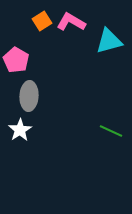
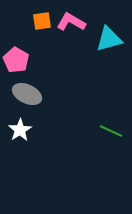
orange square: rotated 24 degrees clockwise
cyan triangle: moved 2 px up
gray ellipse: moved 2 px left, 2 px up; rotated 68 degrees counterclockwise
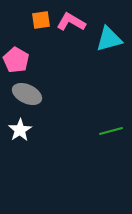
orange square: moved 1 px left, 1 px up
green line: rotated 40 degrees counterclockwise
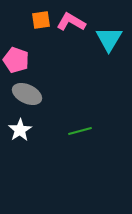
cyan triangle: rotated 44 degrees counterclockwise
pink pentagon: rotated 10 degrees counterclockwise
green line: moved 31 px left
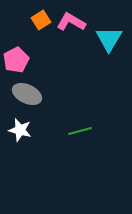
orange square: rotated 24 degrees counterclockwise
pink pentagon: rotated 25 degrees clockwise
white star: rotated 25 degrees counterclockwise
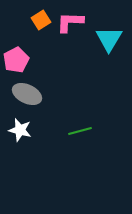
pink L-shape: moved 1 px left; rotated 28 degrees counterclockwise
